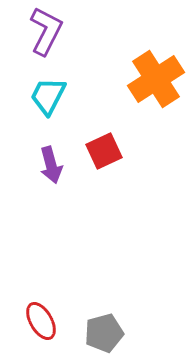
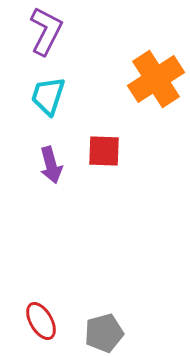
cyan trapezoid: rotated 9 degrees counterclockwise
red square: rotated 27 degrees clockwise
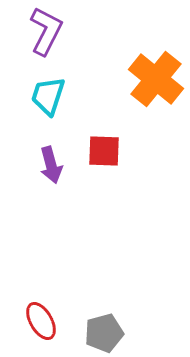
orange cross: rotated 18 degrees counterclockwise
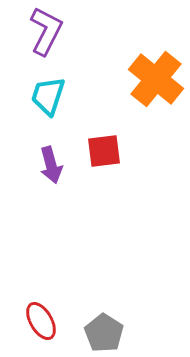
red square: rotated 9 degrees counterclockwise
gray pentagon: rotated 24 degrees counterclockwise
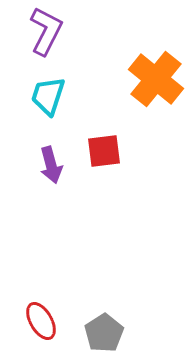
gray pentagon: rotated 6 degrees clockwise
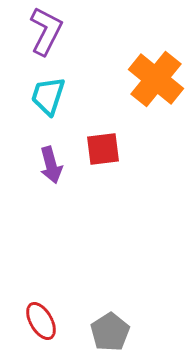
red square: moved 1 px left, 2 px up
gray pentagon: moved 6 px right, 1 px up
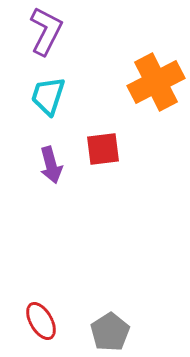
orange cross: moved 3 px down; rotated 24 degrees clockwise
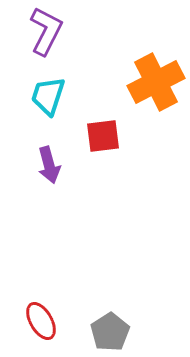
red square: moved 13 px up
purple arrow: moved 2 px left
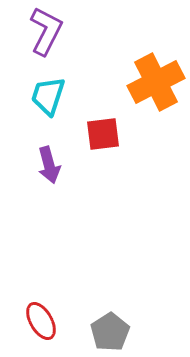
red square: moved 2 px up
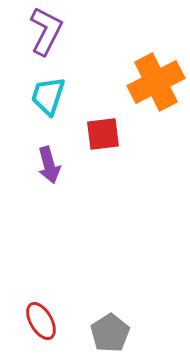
gray pentagon: moved 1 px down
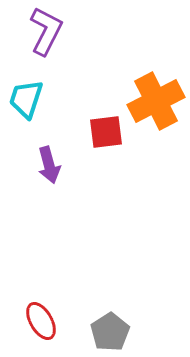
orange cross: moved 19 px down
cyan trapezoid: moved 22 px left, 3 px down
red square: moved 3 px right, 2 px up
gray pentagon: moved 1 px up
